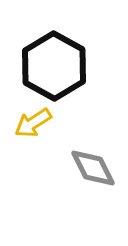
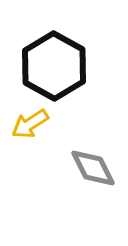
yellow arrow: moved 3 px left, 1 px down
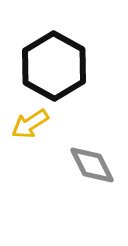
gray diamond: moved 1 px left, 3 px up
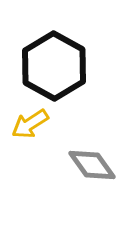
gray diamond: rotated 9 degrees counterclockwise
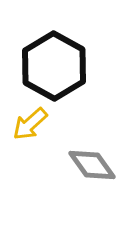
yellow arrow: rotated 9 degrees counterclockwise
